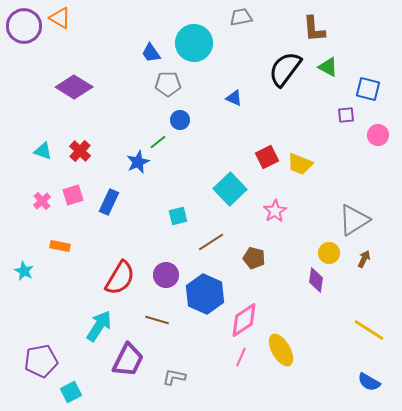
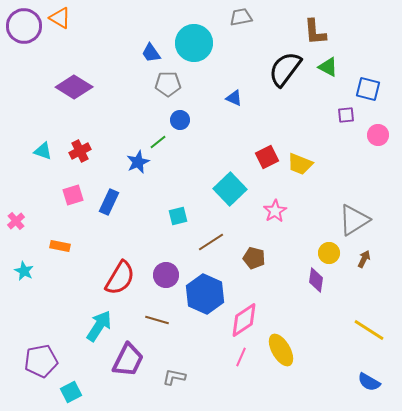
brown L-shape at (314, 29): moved 1 px right, 3 px down
red cross at (80, 151): rotated 20 degrees clockwise
pink cross at (42, 201): moved 26 px left, 20 px down
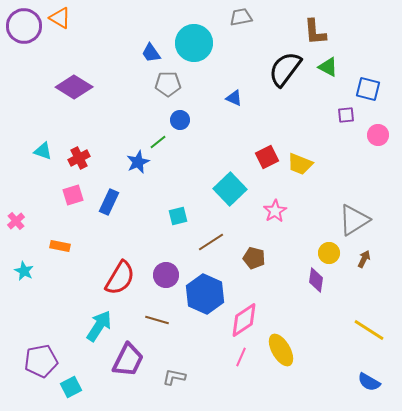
red cross at (80, 151): moved 1 px left, 7 px down
cyan square at (71, 392): moved 5 px up
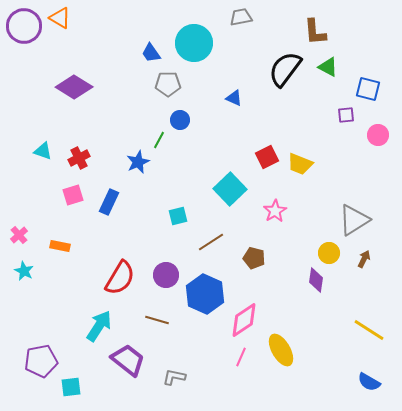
green line at (158, 142): moved 1 px right, 2 px up; rotated 24 degrees counterclockwise
pink cross at (16, 221): moved 3 px right, 14 px down
purple trapezoid at (128, 360): rotated 78 degrees counterclockwise
cyan square at (71, 387): rotated 20 degrees clockwise
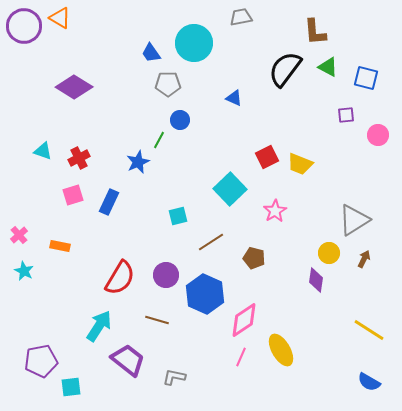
blue square at (368, 89): moved 2 px left, 11 px up
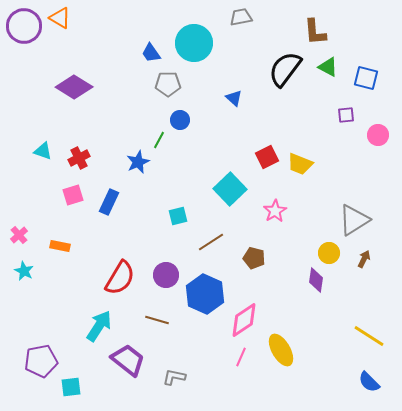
blue triangle at (234, 98): rotated 18 degrees clockwise
yellow line at (369, 330): moved 6 px down
blue semicircle at (369, 382): rotated 15 degrees clockwise
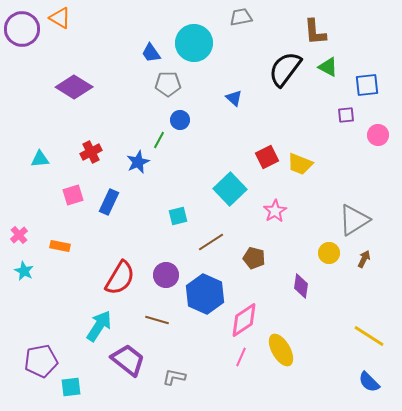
purple circle at (24, 26): moved 2 px left, 3 px down
blue square at (366, 78): moved 1 px right, 7 px down; rotated 20 degrees counterclockwise
cyan triangle at (43, 151): moved 3 px left, 8 px down; rotated 24 degrees counterclockwise
red cross at (79, 158): moved 12 px right, 6 px up
purple diamond at (316, 280): moved 15 px left, 6 px down
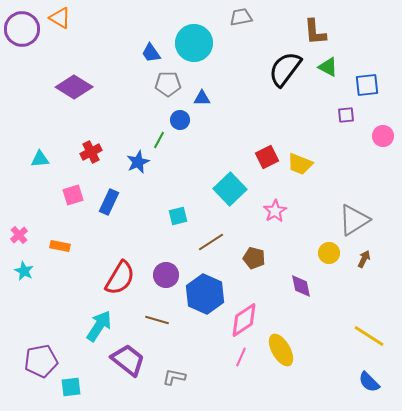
blue triangle at (234, 98): moved 32 px left; rotated 42 degrees counterclockwise
pink circle at (378, 135): moved 5 px right, 1 px down
purple diamond at (301, 286): rotated 20 degrees counterclockwise
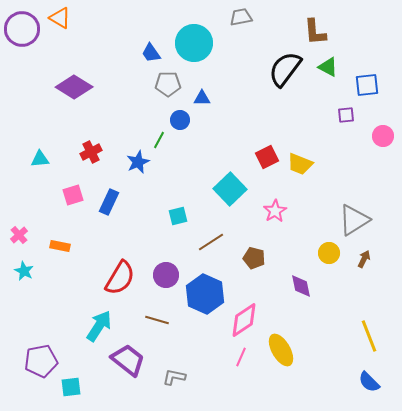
yellow line at (369, 336): rotated 36 degrees clockwise
